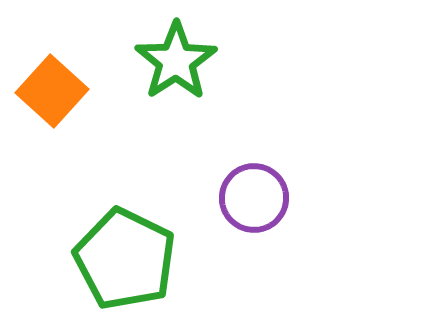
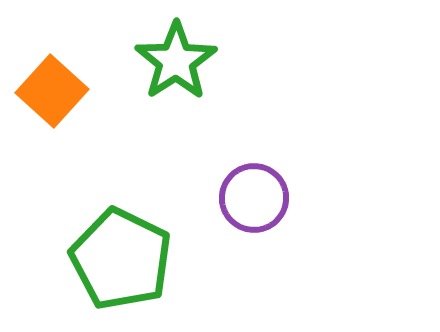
green pentagon: moved 4 px left
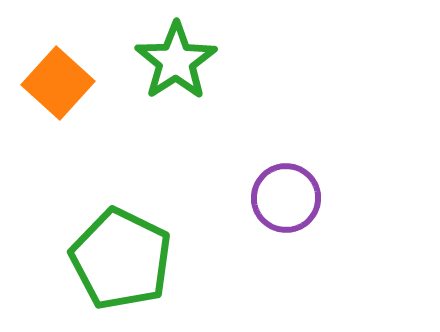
orange square: moved 6 px right, 8 px up
purple circle: moved 32 px right
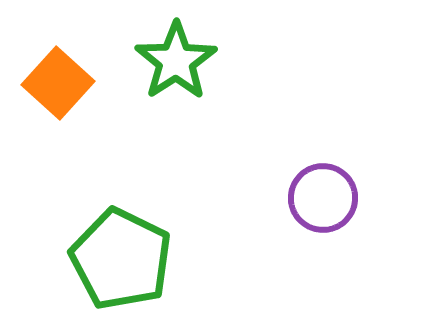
purple circle: moved 37 px right
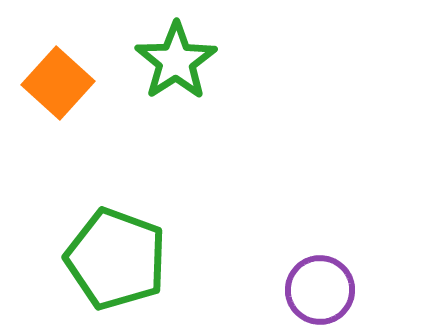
purple circle: moved 3 px left, 92 px down
green pentagon: moved 5 px left; rotated 6 degrees counterclockwise
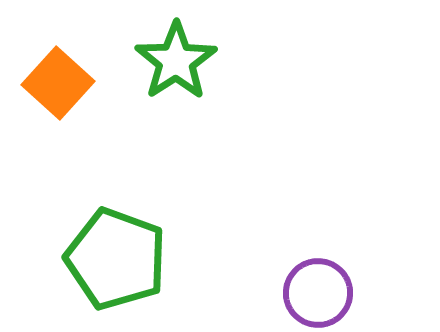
purple circle: moved 2 px left, 3 px down
